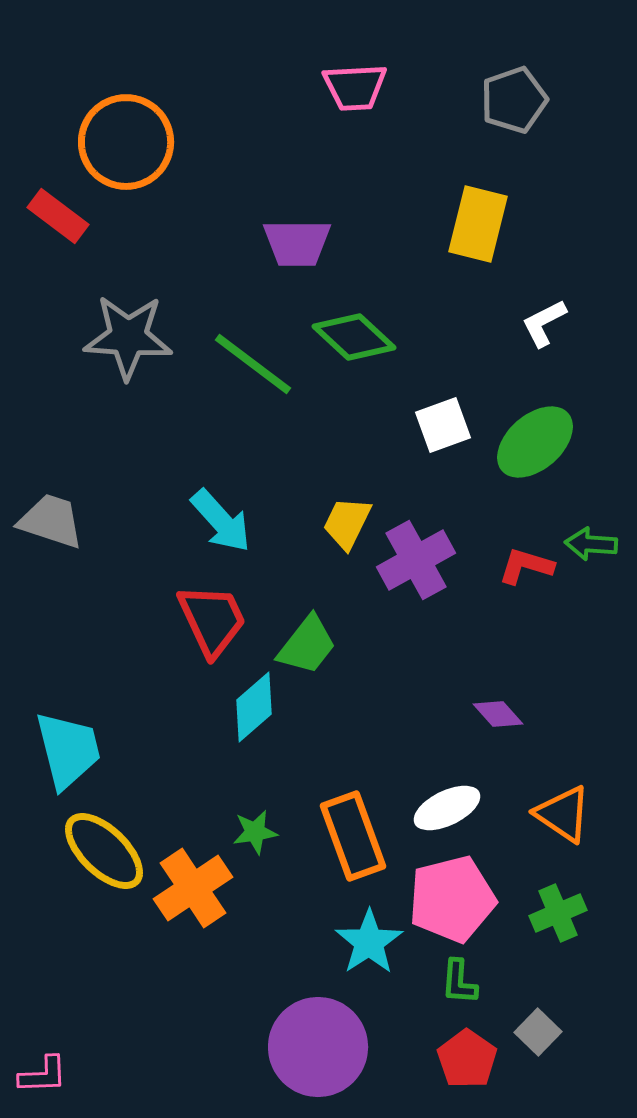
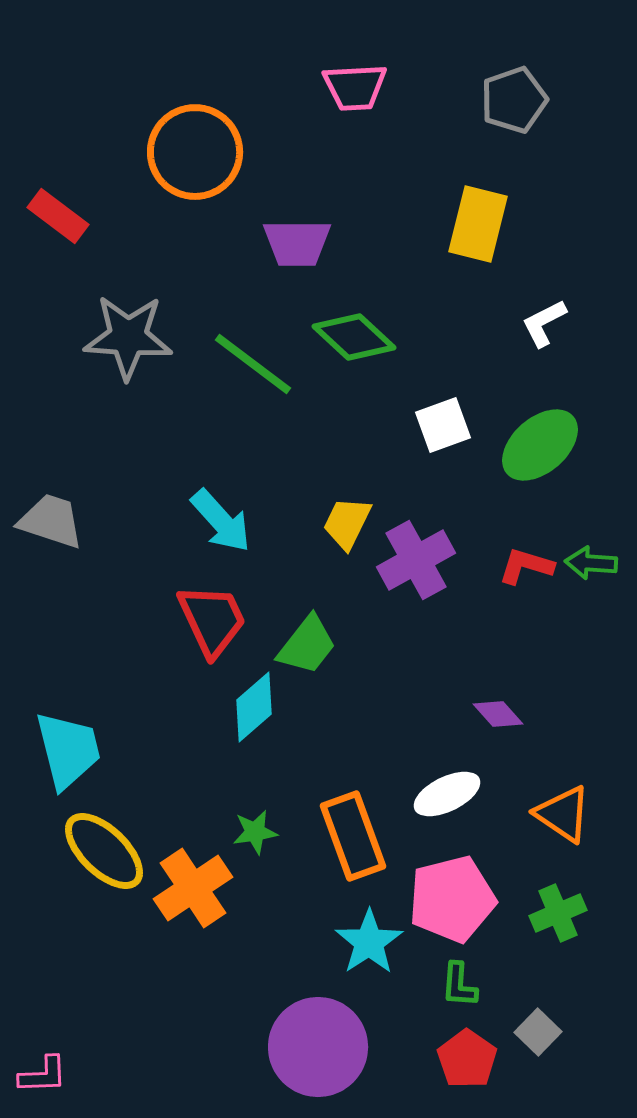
orange circle: moved 69 px right, 10 px down
green ellipse: moved 5 px right, 3 px down
green arrow: moved 19 px down
white ellipse: moved 14 px up
green L-shape: moved 3 px down
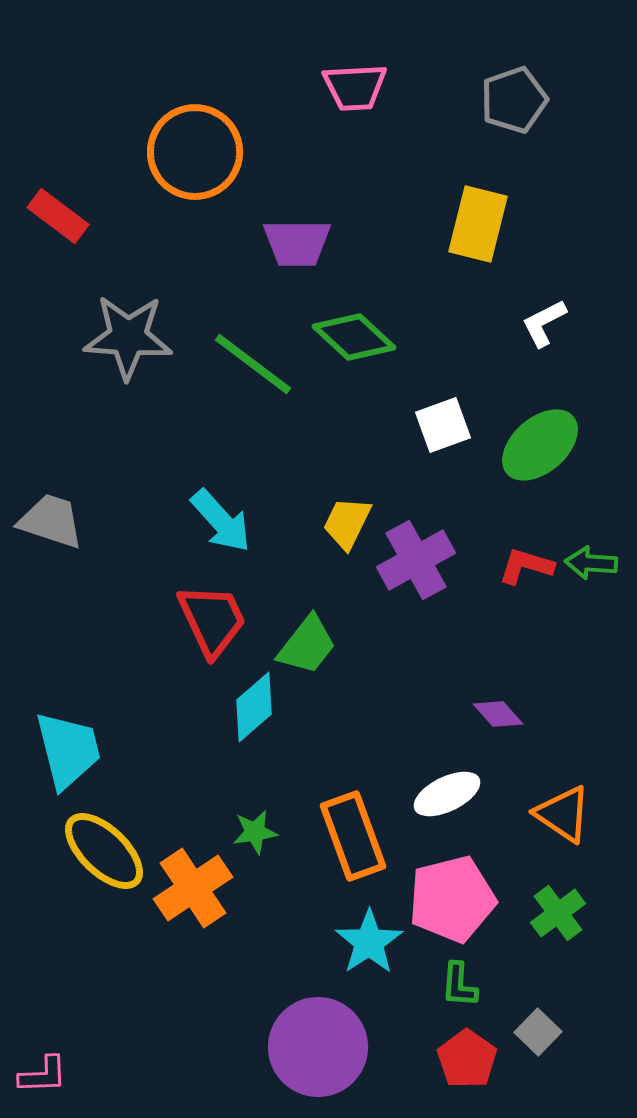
green cross: rotated 14 degrees counterclockwise
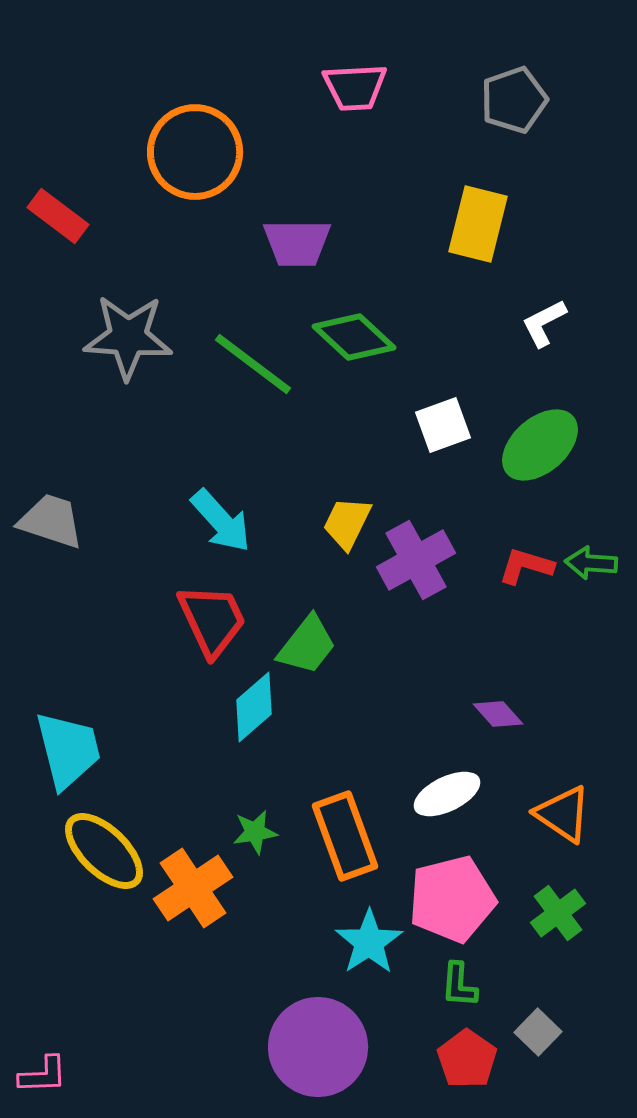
orange rectangle: moved 8 px left
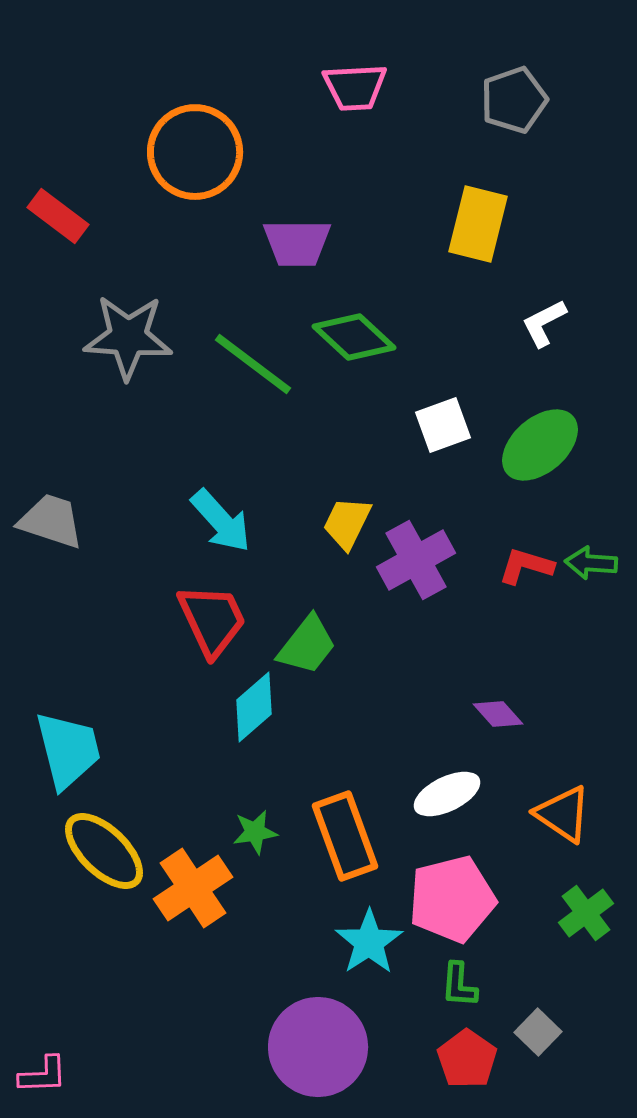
green cross: moved 28 px right
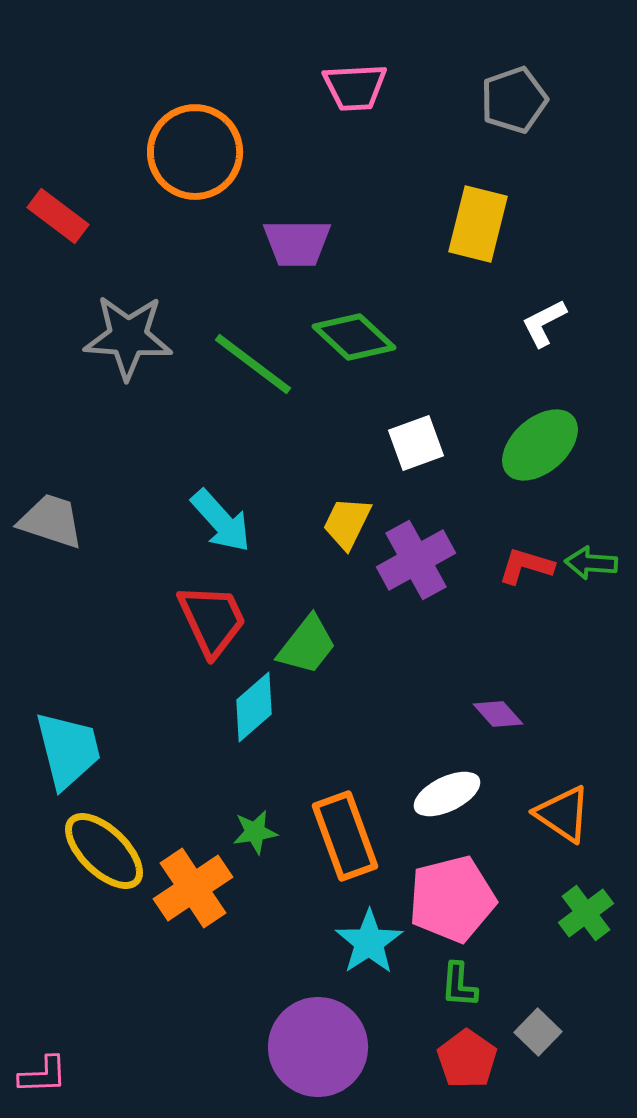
white square: moved 27 px left, 18 px down
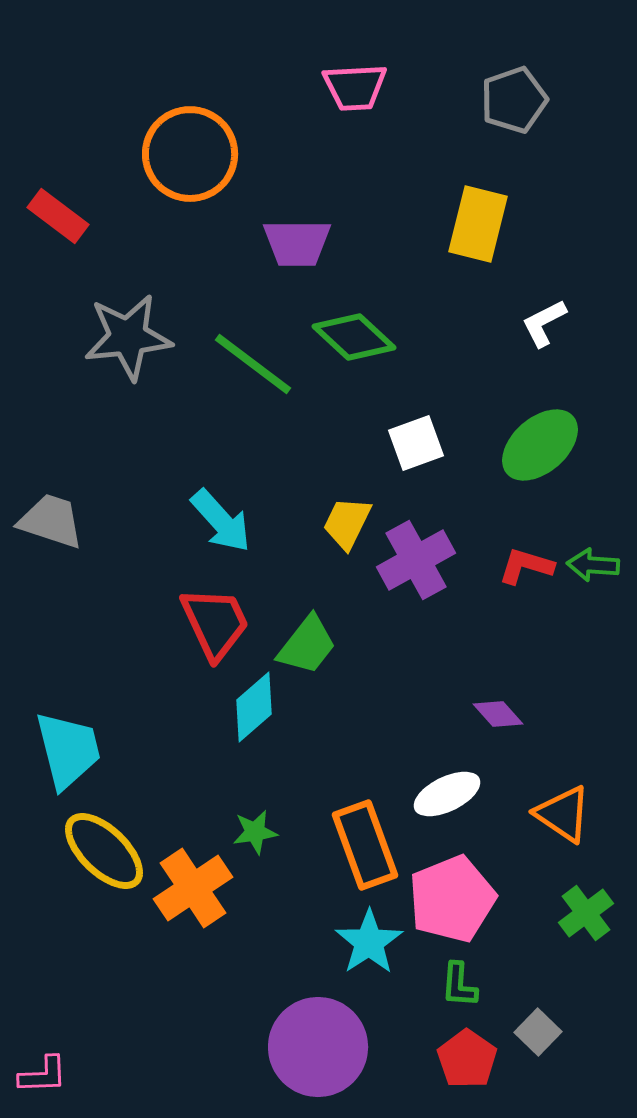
orange circle: moved 5 px left, 2 px down
gray star: rotated 10 degrees counterclockwise
green arrow: moved 2 px right, 2 px down
red trapezoid: moved 3 px right, 3 px down
orange rectangle: moved 20 px right, 9 px down
pink pentagon: rotated 8 degrees counterclockwise
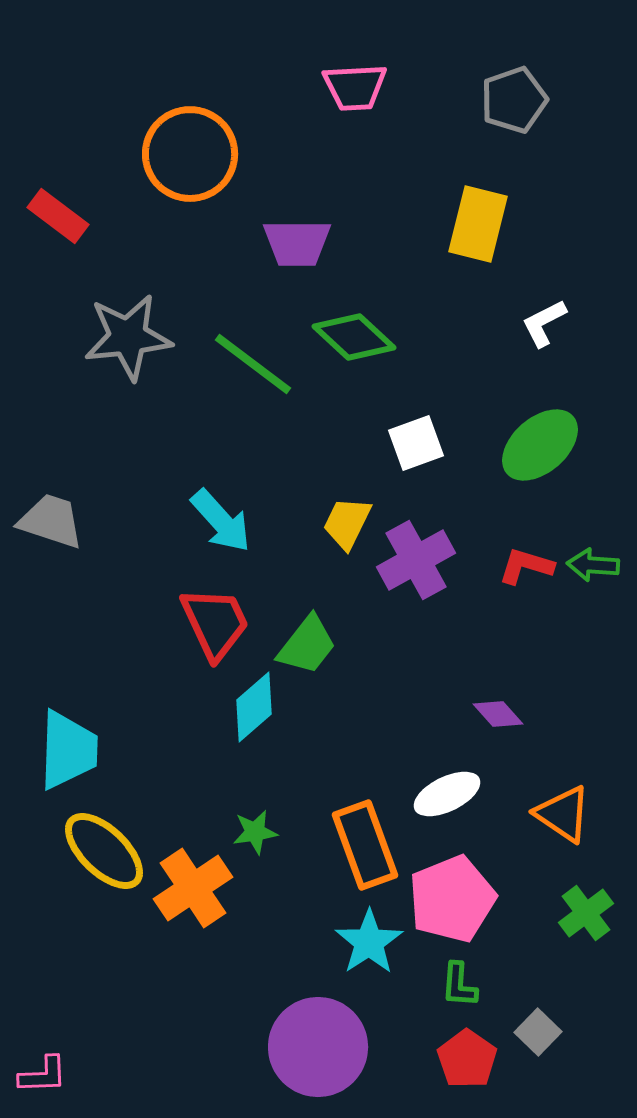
cyan trapezoid: rotated 16 degrees clockwise
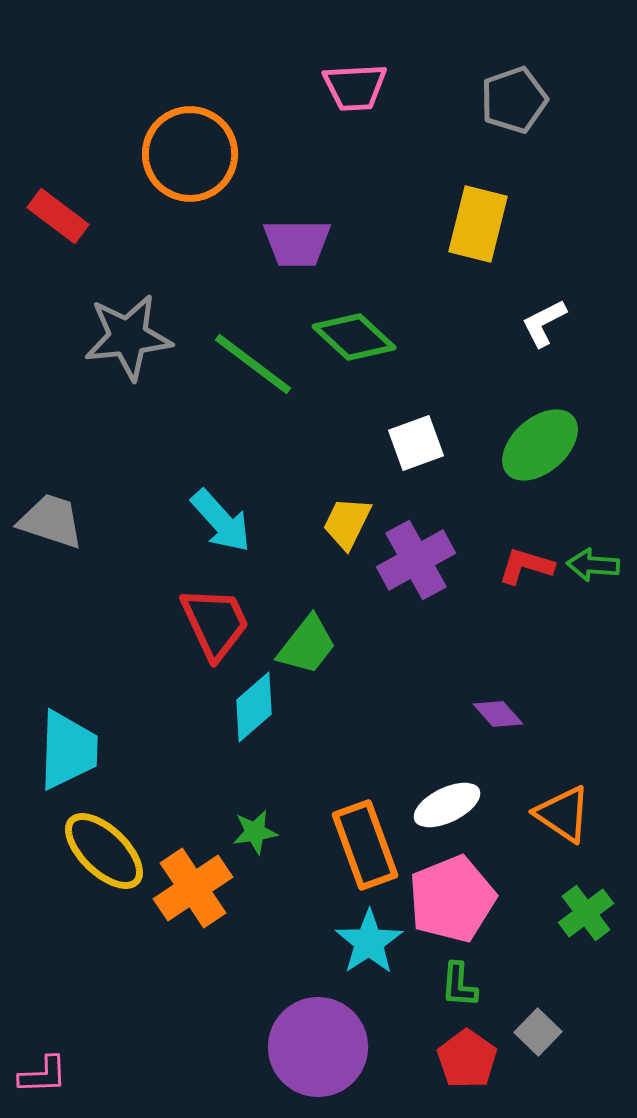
white ellipse: moved 11 px down
